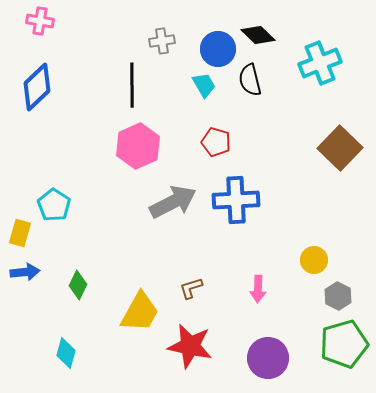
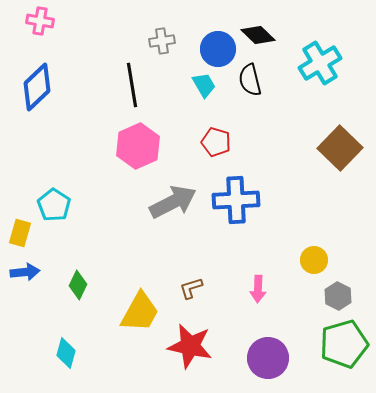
cyan cross: rotated 9 degrees counterclockwise
black line: rotated 9 degrees counterclockwise
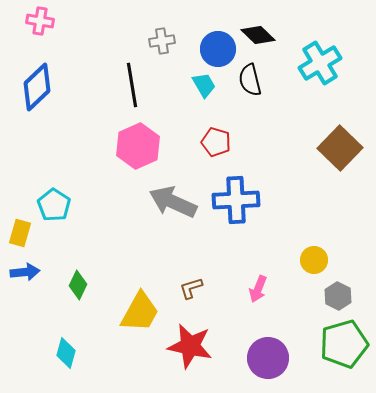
gray arrow: rotated 129 degrees counterclockwise
pink arrow: rotated 20 degrees clockwise
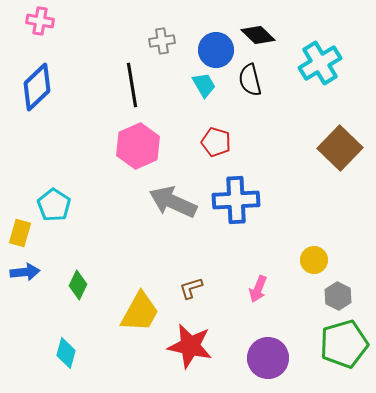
blue circle: moved 2 px left, 1 px down
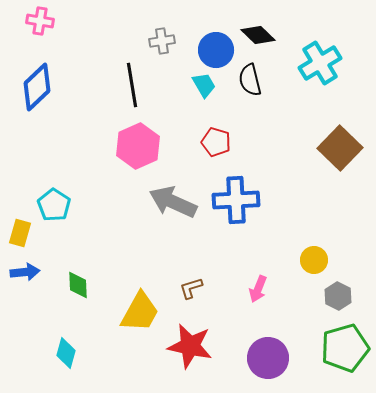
green diamond: rotated 28 degrees counterclockwise
green pentagon: moved 1 px right, 4 px down
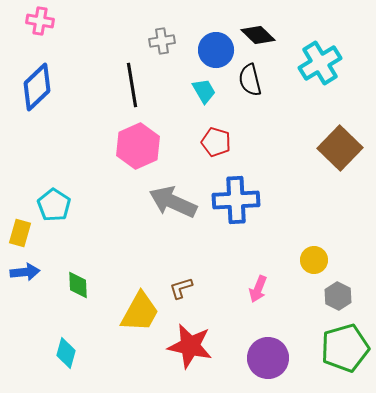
cyan trapezoid: moved 6 px down
brown L-shape: moved 10 px left
